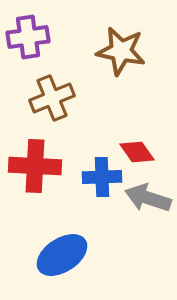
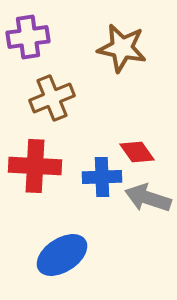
brown star: moved 1 px right, 3 px up
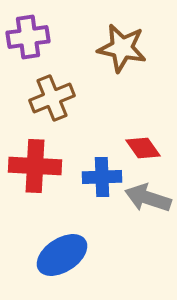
red diamond: moved 6 px right, 4 px up
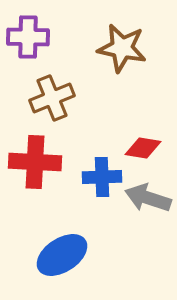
purple cross: rotated 9 degrees clockwise
red diamond: rotated 45 degrees counterclockwise
red cross: moved 4 px up
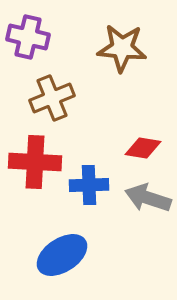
purple cross: rotated 12 degrees clockwise
brown star: rotated 6 degrees counterclockwise
blue cross: moved 13 px left, 8 px down
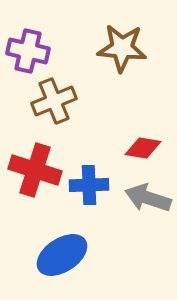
purple cross: moved 14 px down
brown cross: moved 2 px right, 3 px down
red cross: moved 8 px down; rotated 15 degrees clockwise
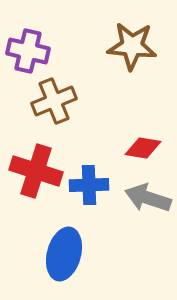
brown star: moved 10 px right, 2 px up
red cross: moved 1 px right, 1 px down
blue ellipse: moved 2 px right, 1 px up; rotated 42 degrees counterclockwise
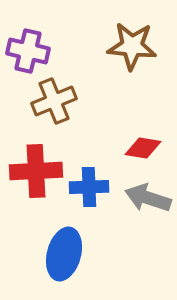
red cross: rotated 21 degrees counterclockwise
blue cross: moved 2 px down
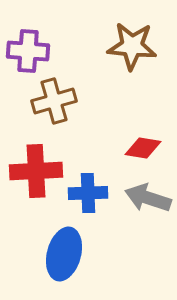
purple cross: rotated 9 degrees counterclockwise
brown cross: rotated 6 degrees clockwise
blue cross: moved 1 px left, 6 px down
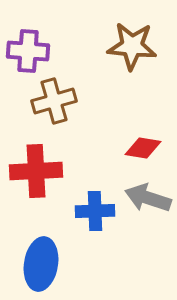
blue cross: moved 7 px right, 18 px down
blue ellipse: moved 23 px left, 10 px down; rotated 6 degrees counterclockwise
